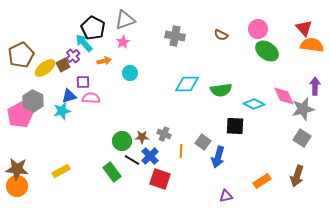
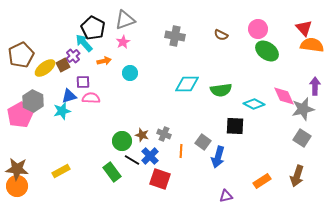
brown star at (142, 137): moved 2 px up; rotated 16 degrees clockwise
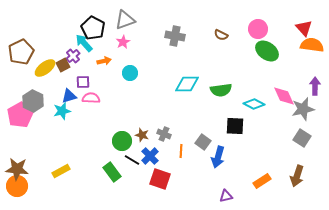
brown pentagon at (21, 55): moved 3 px up
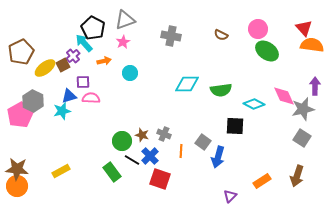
gray cross at (175, 36): moved 4 px left
purple triangle at (226, 196): moved 4 px right; rotated 32 degrees counterclockwise
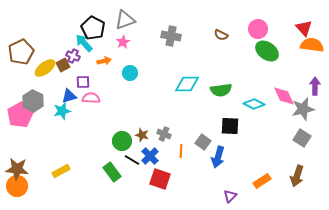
purple cross at (73, 56): rotated 24 degrees counterclockwise
black square at (235, 126): moved 5 px left
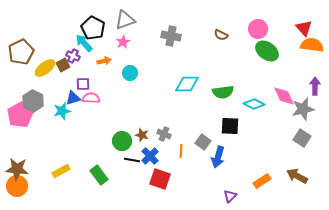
purple square at (83, 82): moved 2 px down
green semicircle at (221, 90): moved 2 px right, 2 px down
blue triangle at (69, 96): moved 4 px right, 2 px down
black line at (132, 160): rotated 21 degrees counterclockwise
green rectangle at (112, 172): moved 13 px left, 3 px down
brown arrow at (297, 176): rotated 100 degrees clockwise
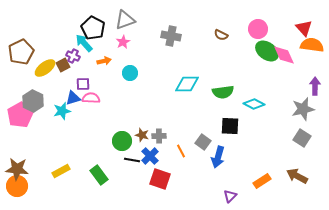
pink diamond at (284, 96): moved 41 px up
gray cross at (164, 134): moved 5 px left, 2 px down; rotated 24 degrees counterclockwise
orange line at (181, 151): rotated 32 degrees counterclockwise
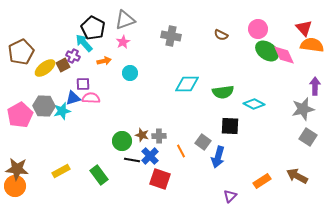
gray hexagon at (33, 101): moved 11 px right, 5 px down; rotated 25 degrees counterclockwise
gray square at (302, 138): moved 6 px right, 1 px up
orange circle at (17, 186): moved 2 px left
